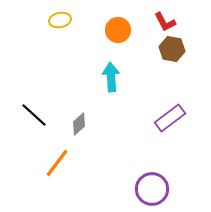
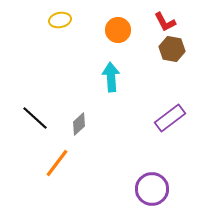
black line: moved 1 px right, 3 px down
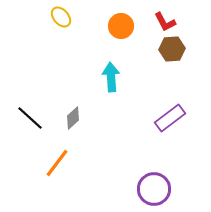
yellow ellipse: moved 1 px right, 3 px up; rotated 60 degrees clockwise
orange circle: moved 3 px right, 4 px up
brown hexagon: rotated 15 degrees counterclockwise
black line: moved 5 px left
gray diamond: moved 6 px left, 6 px up
purple circle: moved 2 px right
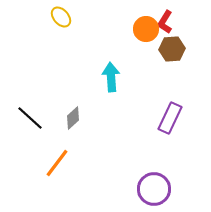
red L-shape: rotated 60 degrees clockwise
orange circle: moved 25 px right, 3 px down
purple rectangle: rotated 28 degrees counterclockwise
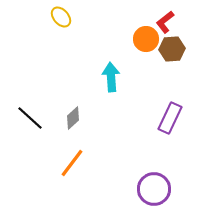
red L-shape: rotated 20 degrees clockwise
orange circle: moved 10 px down
orange line: moved 15 px right
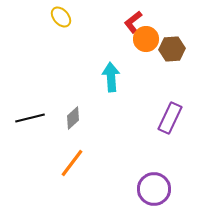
red L-shape: moved 32 px left
black line: rotated 56 degrees counterclockwise
